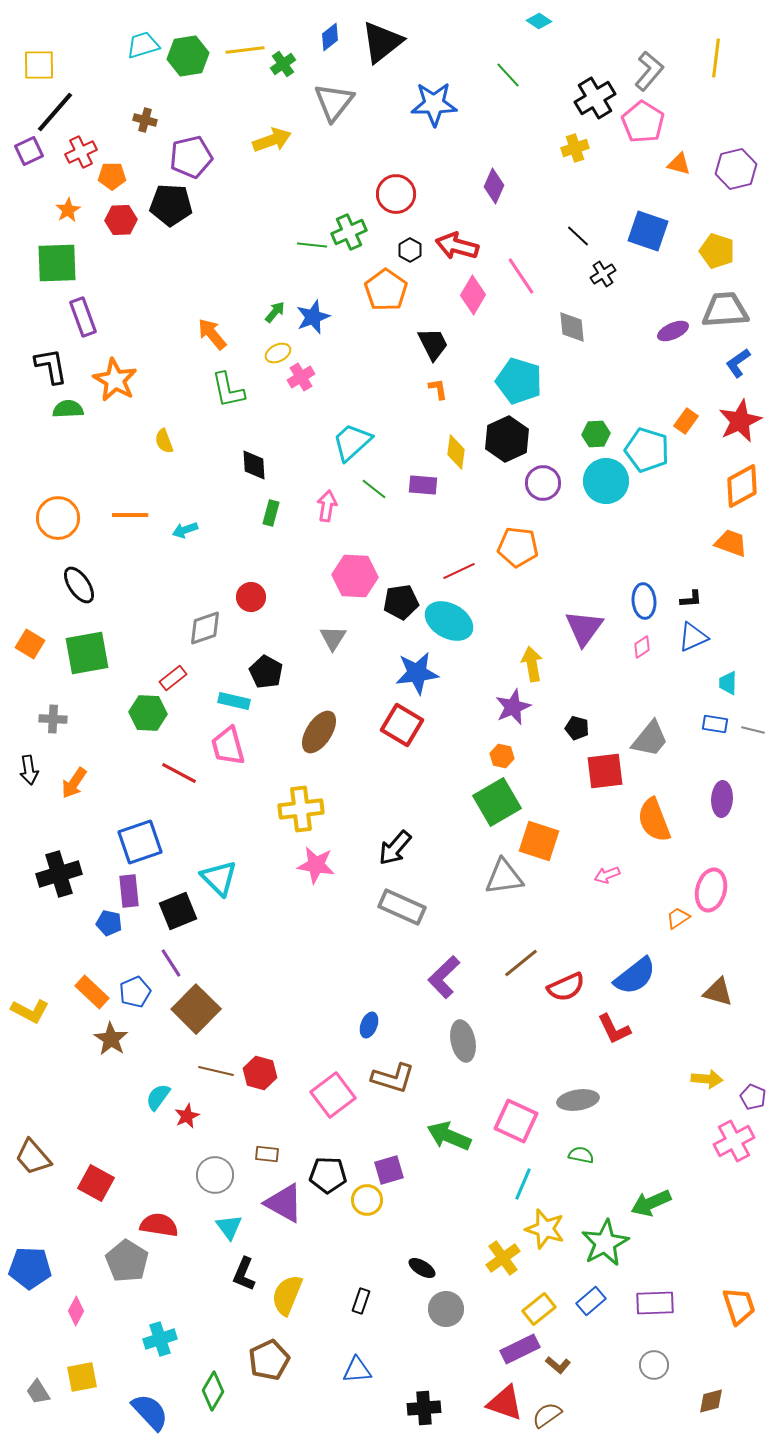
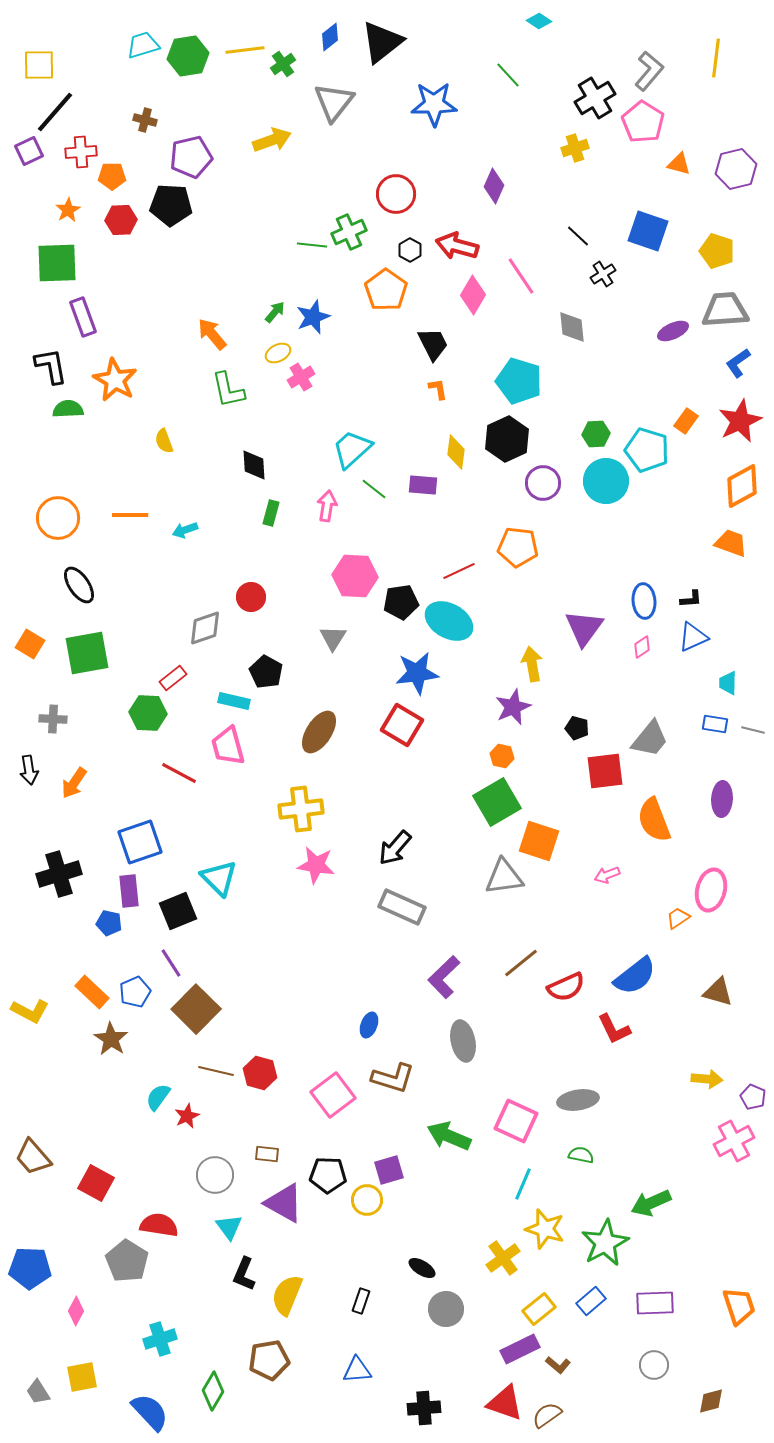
red cross at (81, 152): rotated 20 degrees clockwise
cyan trapezoid at (352, 442): moved 7 px down
brown pentagon at (269, 1360): rotated 15 degrees clockwise
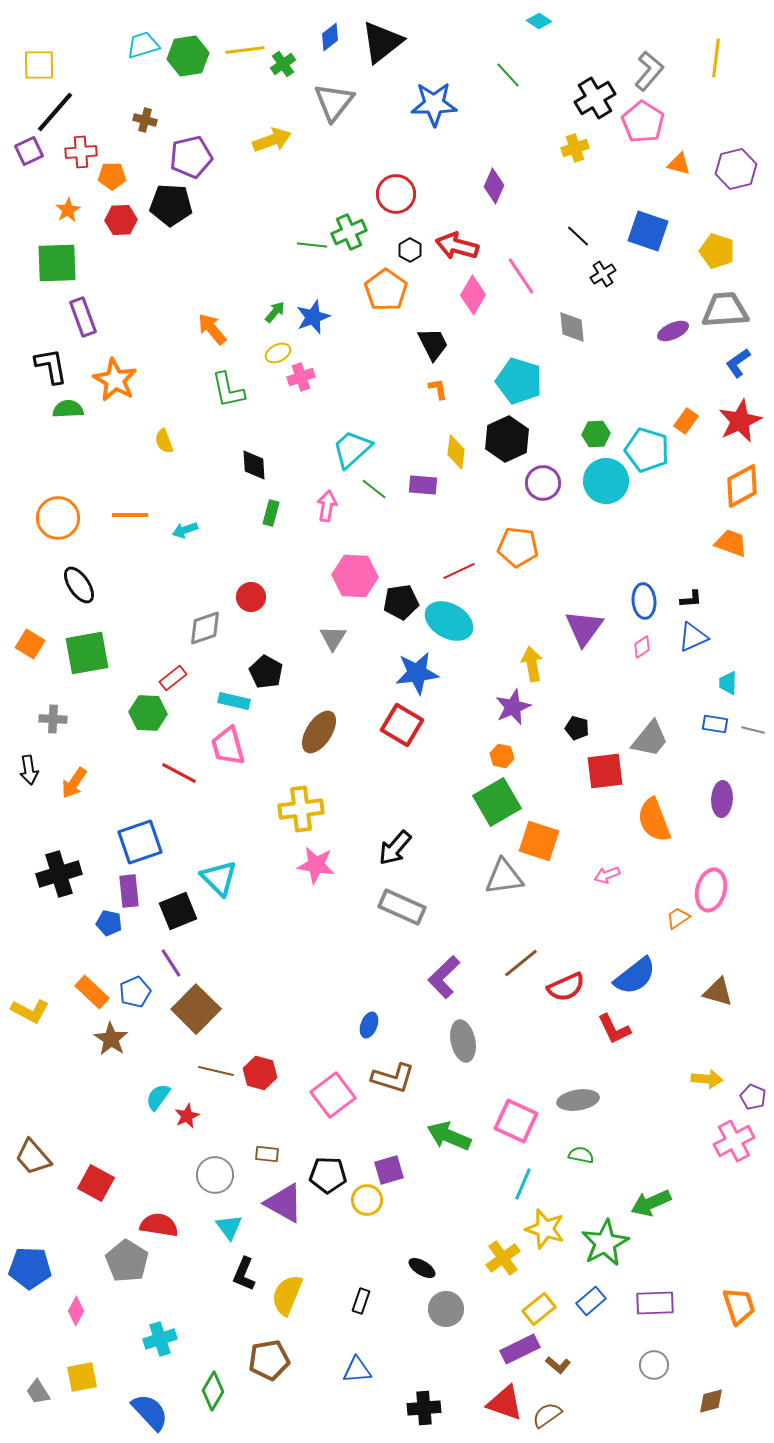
orange arrow at (212, 334): moved 5 px up
pink cross at (301, 377): rotated 12 degrees clockwise
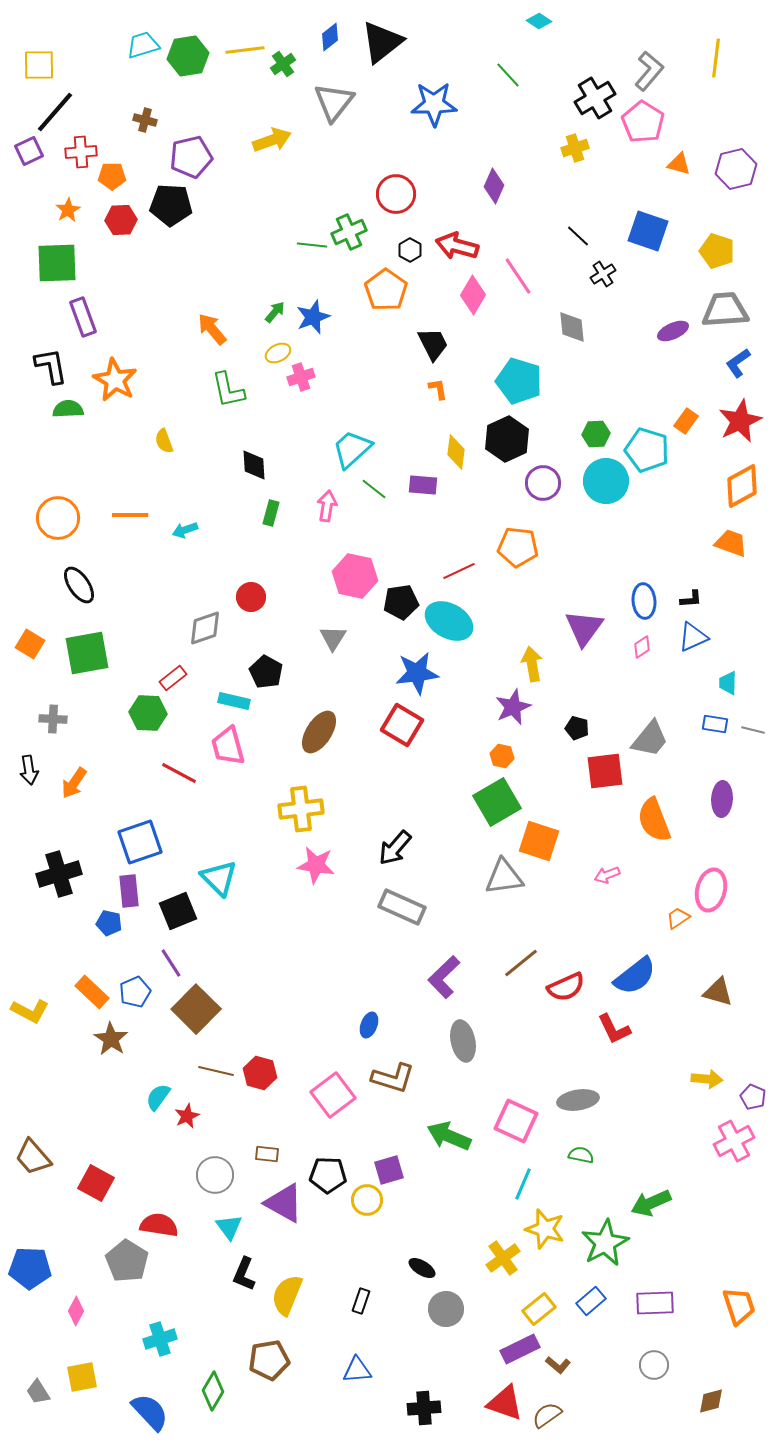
pink line at (521, 276): moved 3 px left
pink hexagon at (355, 576): rotated 9 degrees clockwise
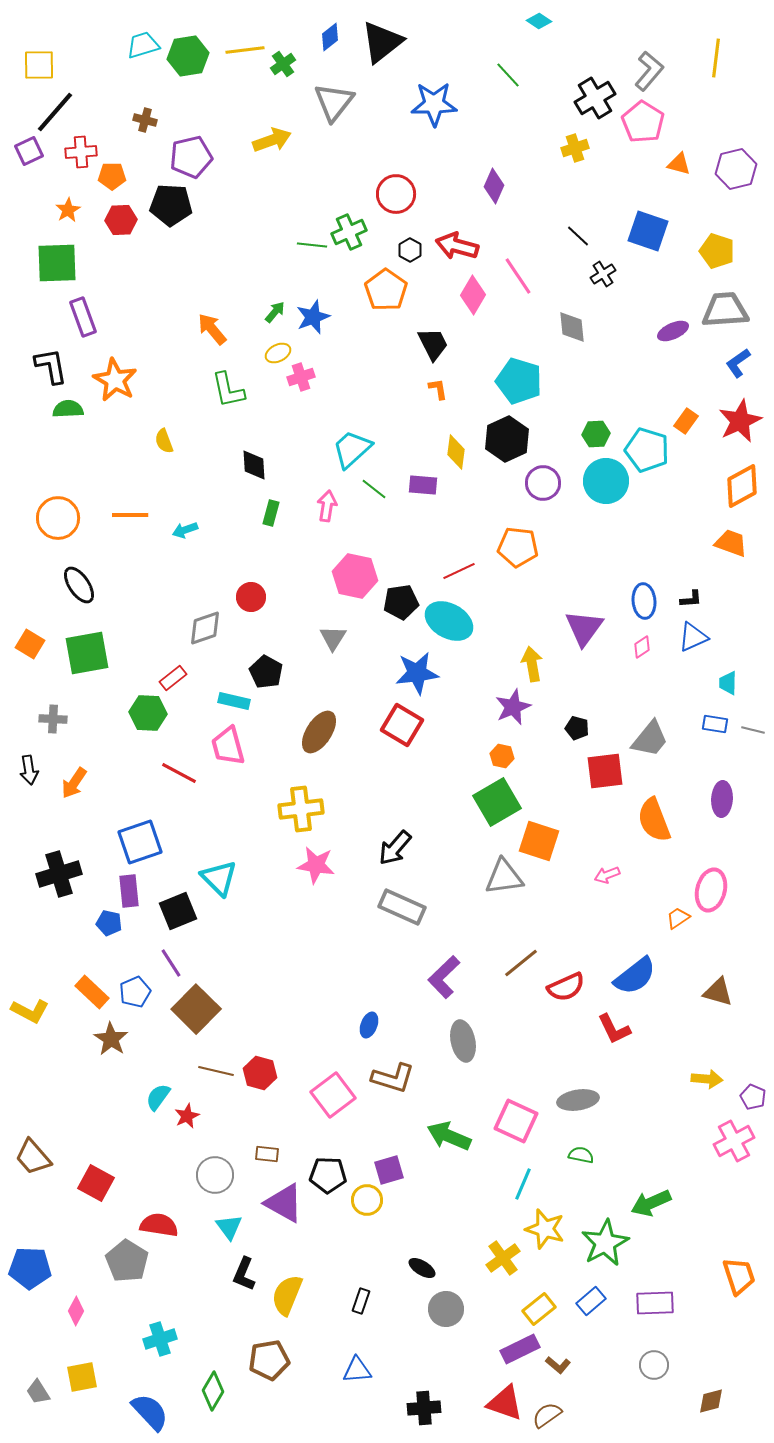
orange trapezoid at (739, 1306): moved 30 px up
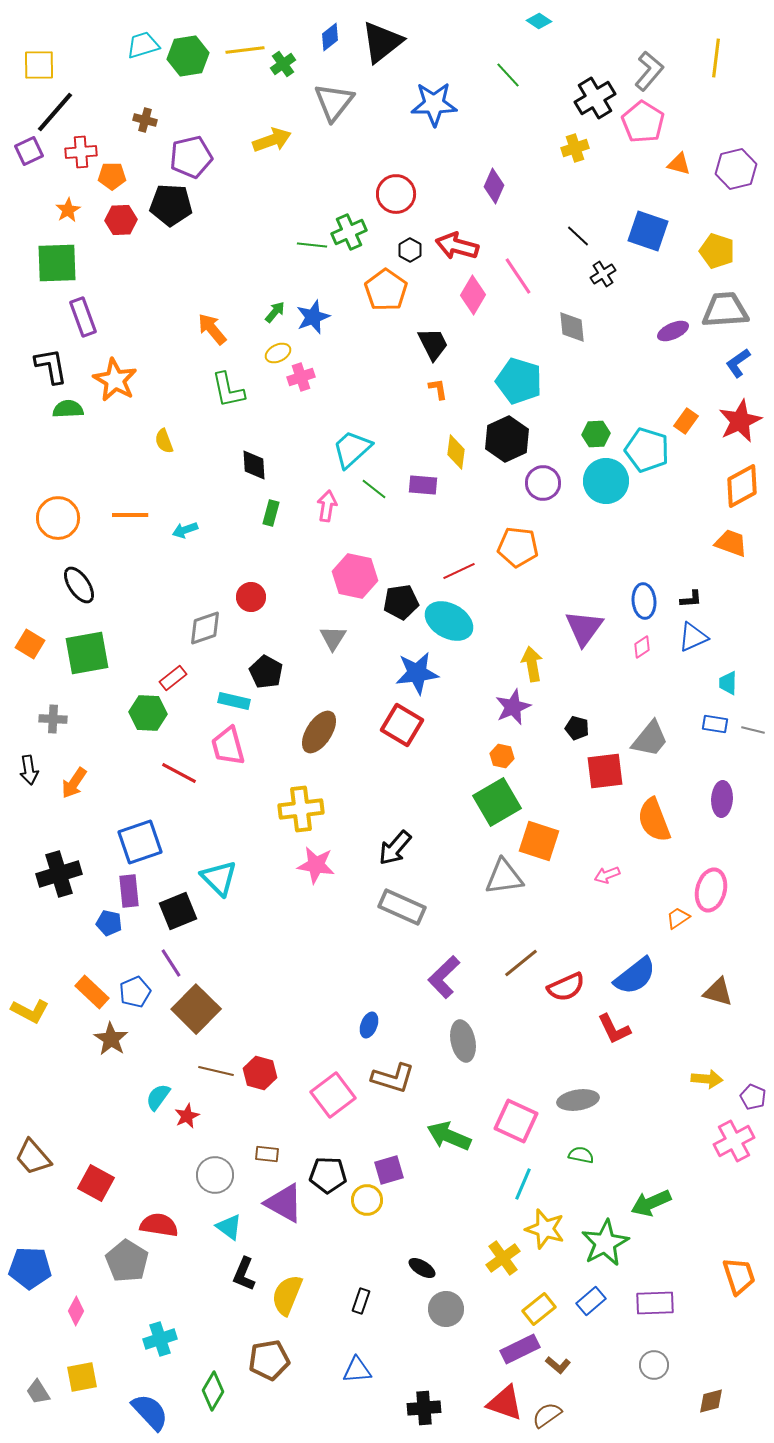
cyan triangle at (229, 1227): rotated 16 degrees counterclockwise
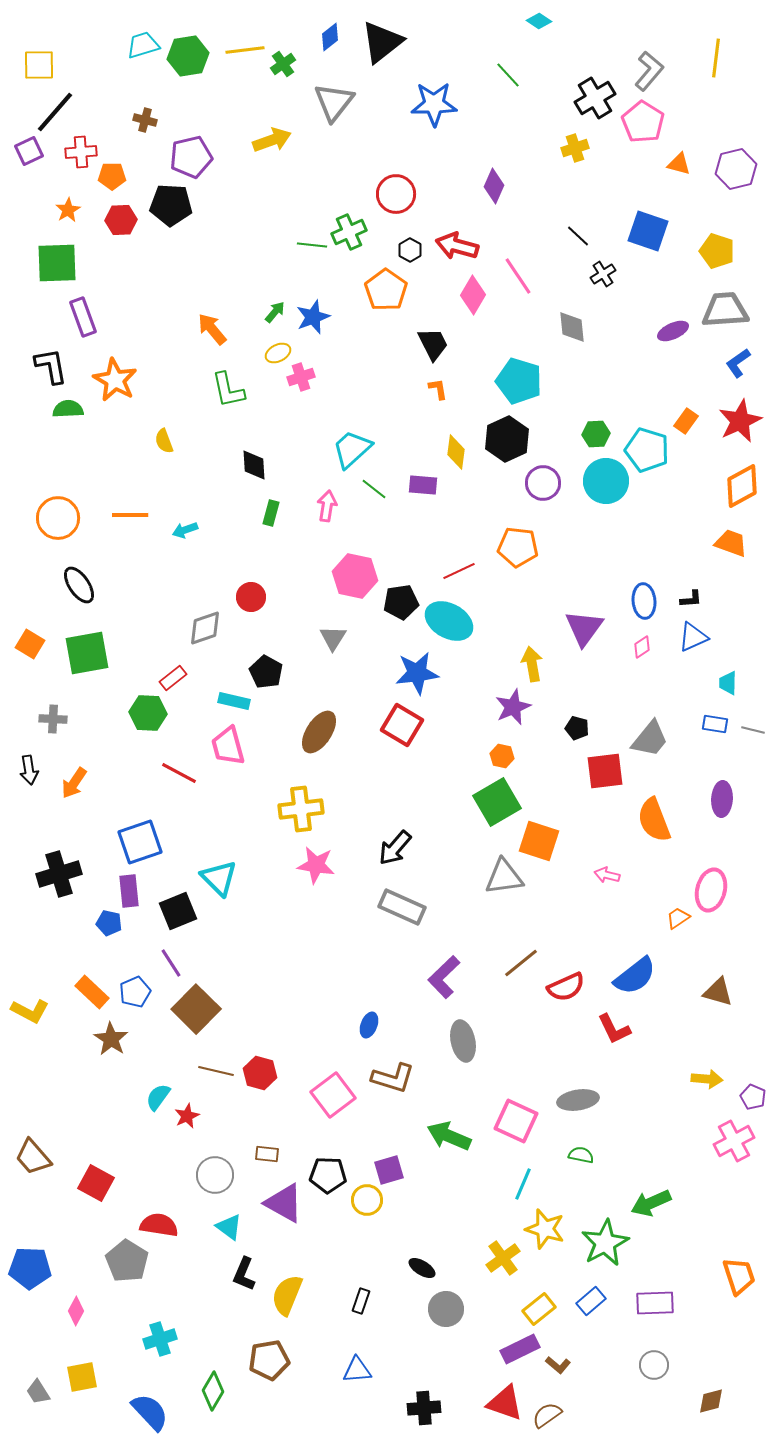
pink arrow at (607, 875): rotated 35 degrees clockwise
